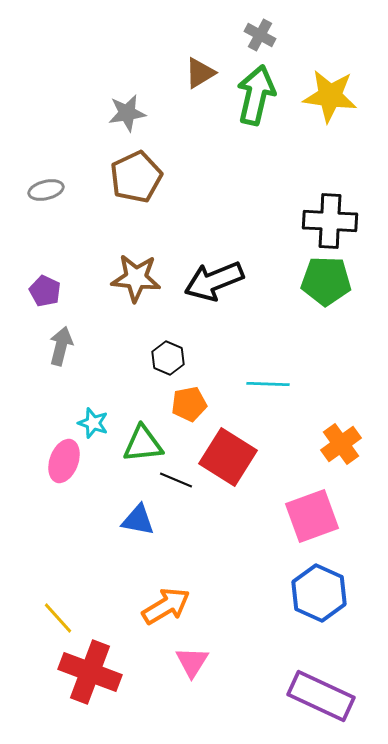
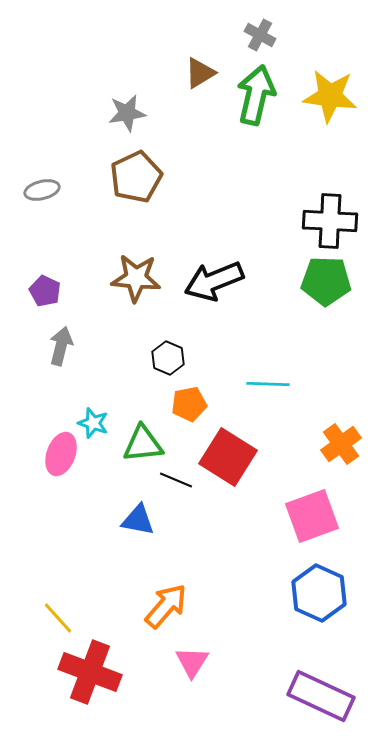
gray ellipse: moved 4 px left
pink ellipse: moved 3 px left, 7 px up
orange arrow: rotated 18 degrees counterclockwise
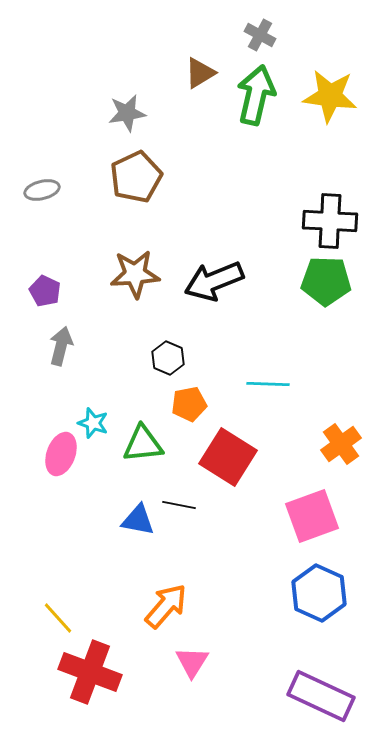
brown star: moved 1 px left, 4 px up; rotated 9 degrees counterclockwise
black line: moved 3 px right, 25 px down; rotated 12 degrees counterclockwise
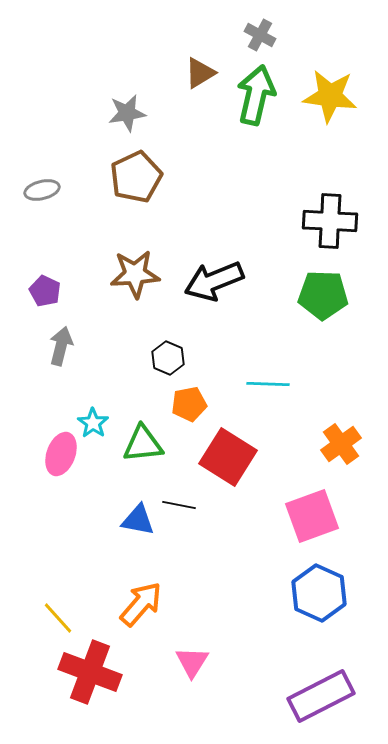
green pentagon: moved 3 px left, 14 px down
cyan star: rotated 16 degrees clockwise
orange arrow: moved 25 px left, 2 px up
purple rectangle: rotated 52 degrees counterclockwise
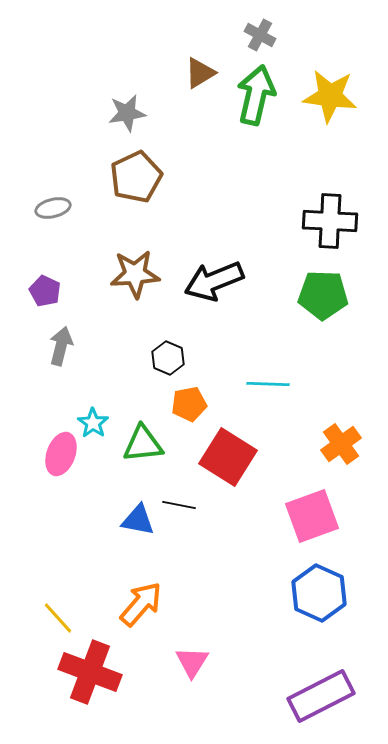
gray ellipse: moved 11 px right, 18 px down
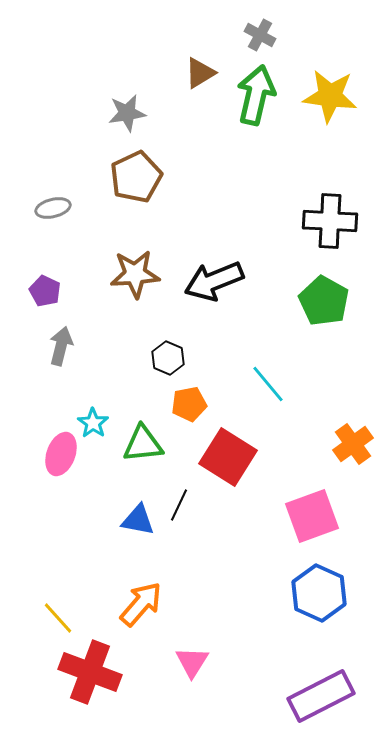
green pentagon: moved 1 px right, 6 px down; rotated 27 degrees clockwise
cyan line: rotated 48 degrees clockwise
orange cross: moved 12 px right
black line: rotated 76 degrees counterclockwise
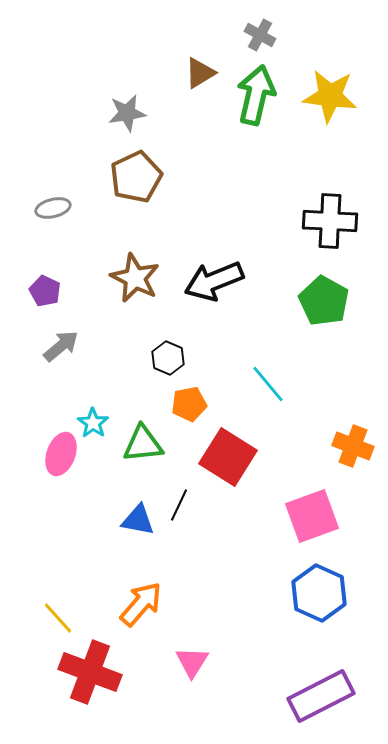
brown star: moved 4 px down; rotated 30 degrees clockwise
gray arrow: rotated 36 degrees clockwise
orange cross: moved 2 px down; rotated 33 degrees counterclockwise
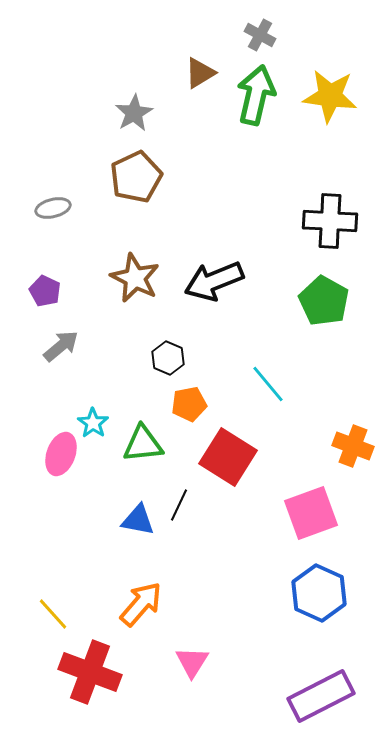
gray star: moved 7 px right; rotated 21 degrees counterclockwise
pink square: moved 1 px left, 3 px up
yellow line: moved 5 px left, 4 px up
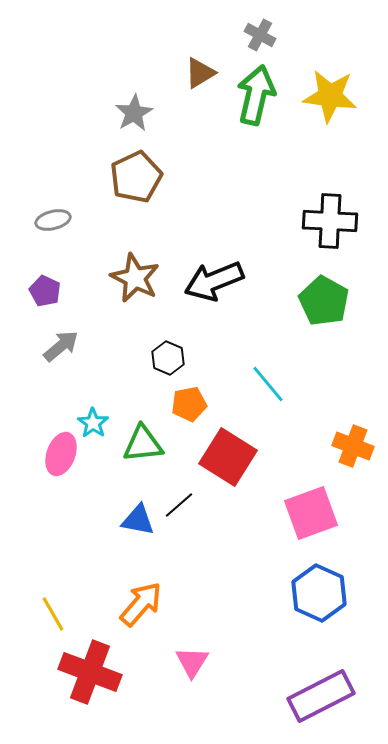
gray ellipse: moved 12 px down
black line: rotated 24 degrees clockwise
yellow line: rotated 12 degrees clockwise
